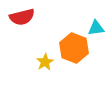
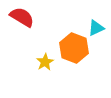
red semicircle: rotated 135 degrees counterclockwise
cyan triangle: rotated 18 degrees counterclockwise
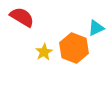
yellow star: moved 1 px left, 10 px up
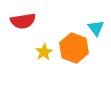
red semicircle: moved 1 px right, 4 px down; rotated 140 degrees clockwise
cyan triangle: rotated 42 degrees counterclockwise
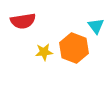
cyan triangle: moved 2 px up
yellow star: rotated 24 degrees clockwise
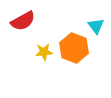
red semicircle: rotated 20 degrees counterclockwise
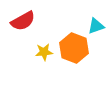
cyan triangle: rotated 48 degrees clockwise
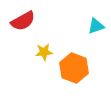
orange hexagon: moved 20 px down
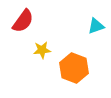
red semicircle: rotated 25 degrees counterclockwise
yellow star: moved 2 px left, 2 px up
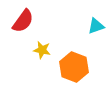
yellow star: rotated 18 degrees clockwise
orange hexagon: moved 1 px up
